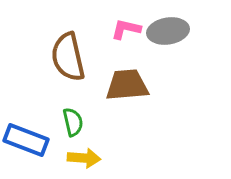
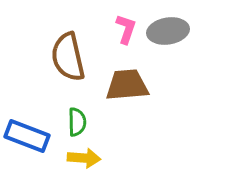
pink L-shape: rotated 96 degrees clockwise
green semicircle: moved 4 px right; rotated 12 degrees clockwise
blue rectangle: moved 1 px right, 4 px up
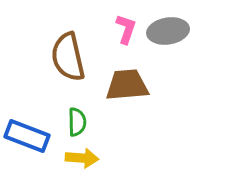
yellow arrow: moved 2 px left
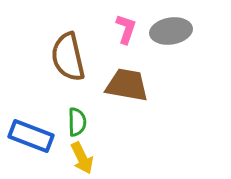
gray ellipse: moved 3 px right
brown trapezoid: rotated 15 degrees clockwise
blue rectangle: moved 4 px right
yellow arrow: rotated 60 degrees clockwise
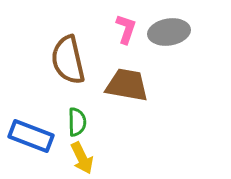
gray ellipse: moved 2 px left, 1 px down
brown semicircle: moved 3 px down
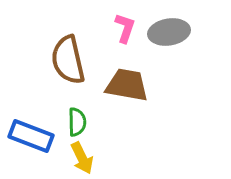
pink L-shape: moved 1 px left, 1 px up
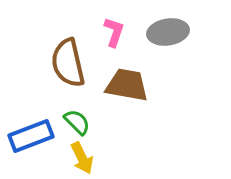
pink L-shape: moved 11 px left, 4 px down
gray ellipse: moved 1 px left
brown semicircle: moved 3 px down
green semicircle: rotated 44 degrees counterclockwise
blue rectangle: rotated 42 degrees counterclockwise
